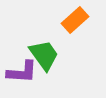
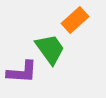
green trapezoid: moved 6 px right, 6 px up
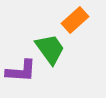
purple L-shape: moved 1 px left, 1 px up
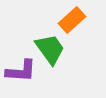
orange rectangle: moved 3 px left
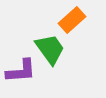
purple L-shape: rotated 8 degrees counterclockwise
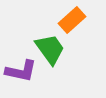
purple L-shape: rotated 16 degrees clockwise
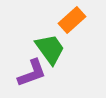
purple L-shape: moved 11 px right, 2 px down; rotated 32 degrees counterclockwise
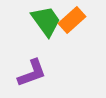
green trapezoid: moved 4 px left, 28 px up
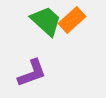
green trapezoid: rotated 12 degrees counterclockwise
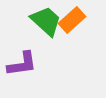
purple L-shape: moved 10 px left, 9 px up; rotated 12 degrees clockwise
